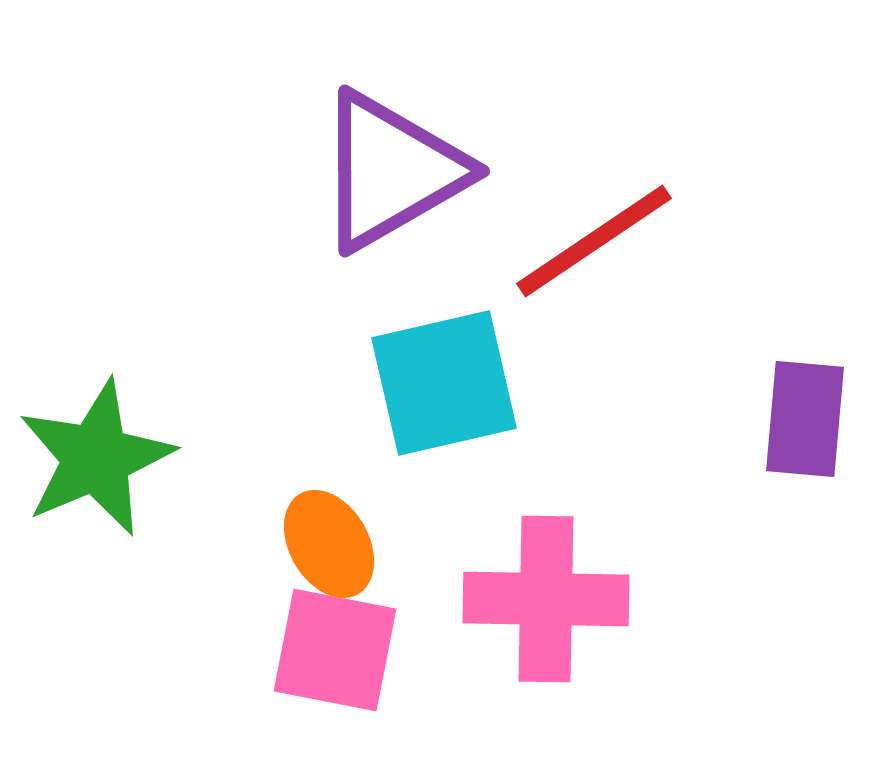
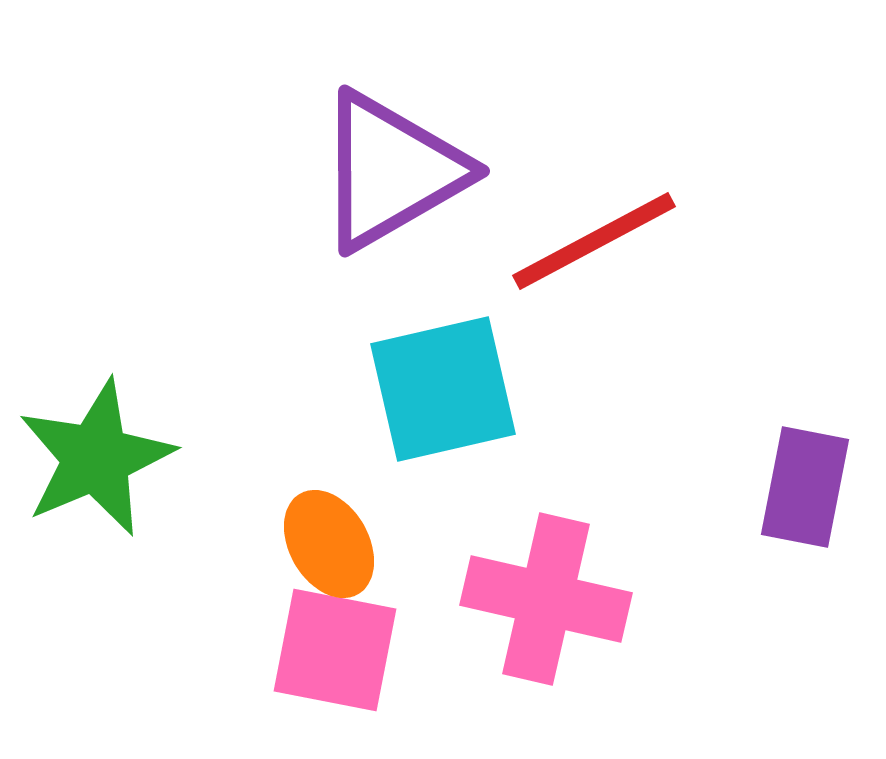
red line: rotated 6 degrees clockwise
cyan square: moved 1 px left, 6 px down
purple rectangle: moved 68 px down; rotated 6 degrees clockwise
pink cross: rotated 12 degrees clockwise
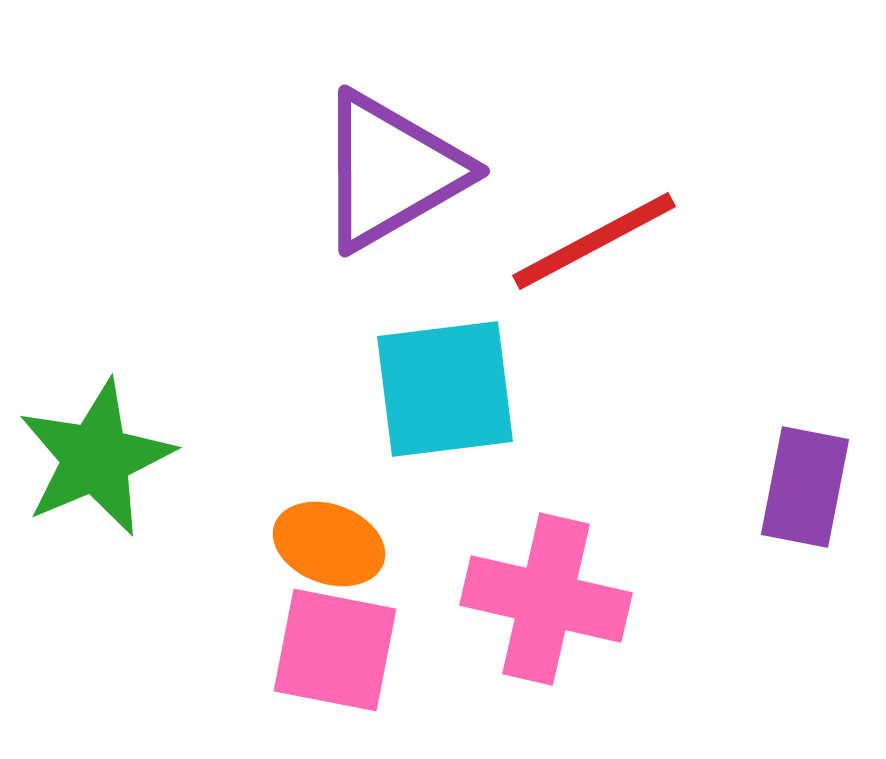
cyan square: moved 2 px right; rotated 6 degrees clockwise
orange ellipse: rotated 40 degrees counterclockwise
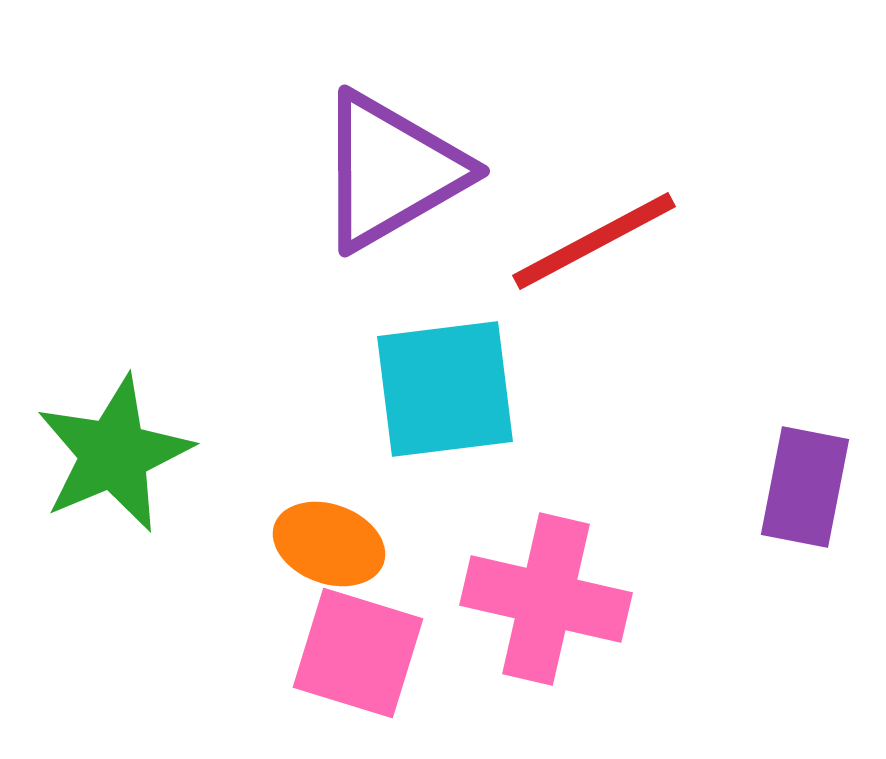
green star: moved 18 px right, 4 px up
pink square: moved 23 px right, 3 px down; rotated 6 degrees clockwise
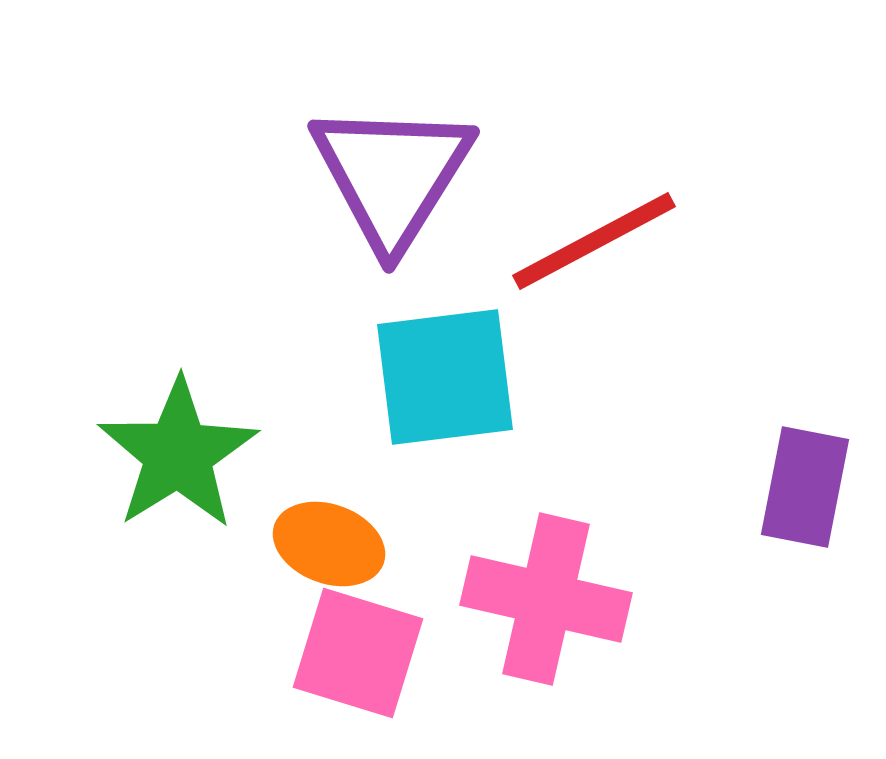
purple triangle: moved 1 px right, 4 px down; rotated 28 degrees counterclockwise
cyan square: moved 12 px up
green star: moved 64 px right; rotated 9 degrees counterclockwise
